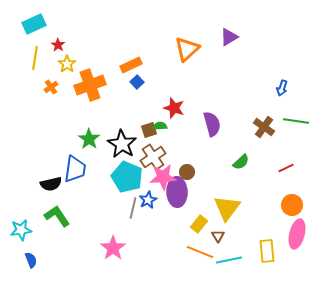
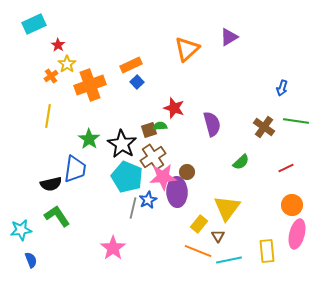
yellow line at (35, 58): moved 13 px right, 58 px down
orange cross at (51, 87): moved 11 px up
orange line at (200, 252): moved 2 px left, 1 px up
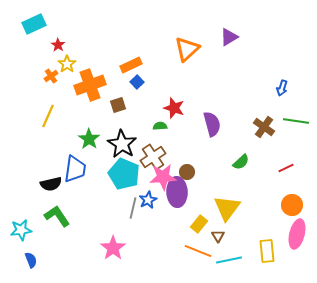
yellow line at (48, 116): rotated 15 degrees clockwise
brown square at (149, 130): moved 31 px left, 25 px up
cyan pentagon at (127, 177): moved 3 px left, 3 px up
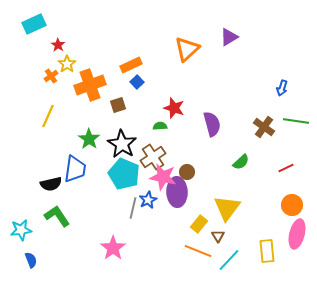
pink star at (163, 177): rotated 16 degrees clockwise
cyan line at (229, 260): rotated 35 degrees counterclockwise
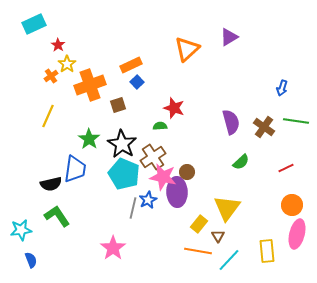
purple semicircle at (212, 124): moved 19 px right, 2 px up
orange line at (198, 251): rotated 12 degrees counterclockwise
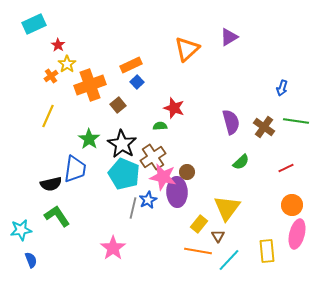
brown square at (118, 105): rotated 21 degrees counterclockwise
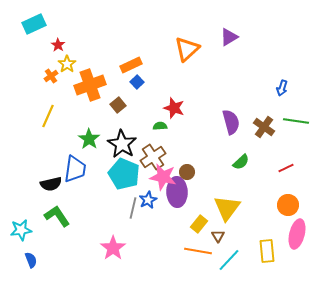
orange circle at (292, 205): moved 4 px left
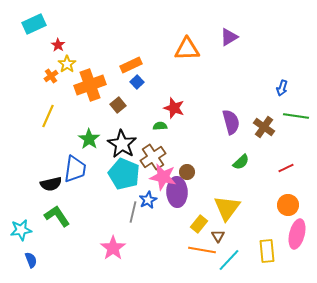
orange triangle at (187, 49): rotated 40 degrees clockwise
green line at (296, 121): moved 5 px up
gray line at (133, 208): moved 4 px down
orange line at (198, 251): moved 4 px right, 1 px up
